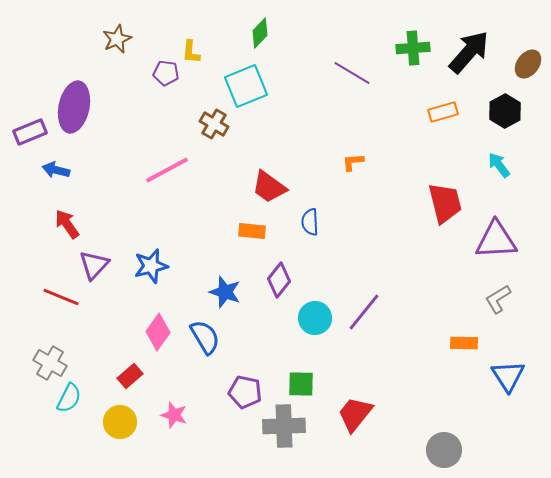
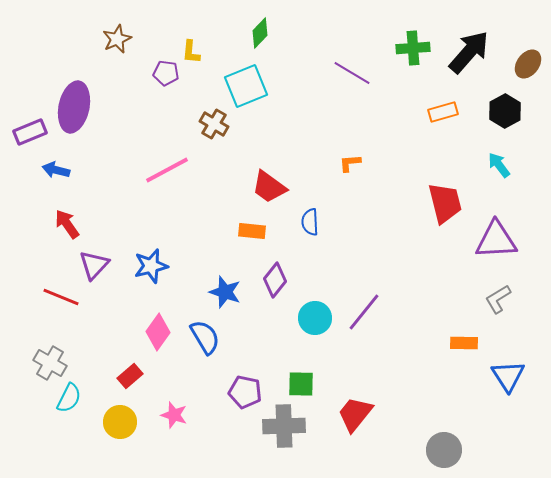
orange L-shape at (353, 162): moved 3 px left, 1 px down
purple diamond at (279, 280): moved 4 px left
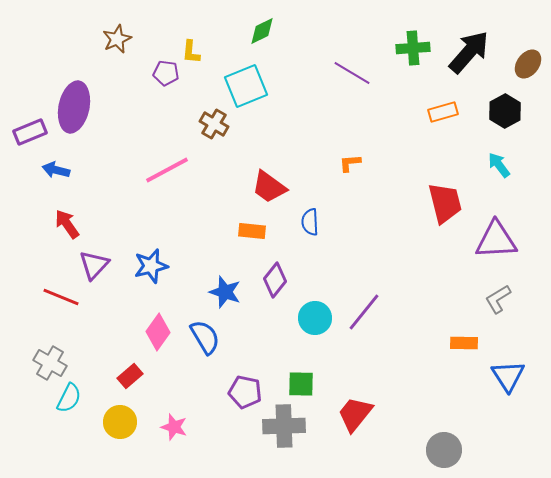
green diamond at (260, 33): moved 2 px right, 2 px up; rotated 20 degrees clockwise
pink star at (174, 415): moved 12 px down
